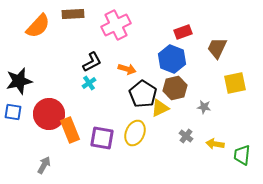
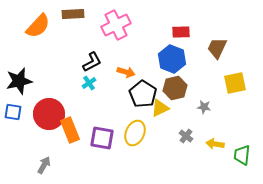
red rectangle: moved 2 px left; rotated 18 degrees clockwise
orange arrow: moved 1 px left, 3 px down
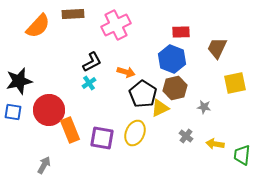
red circle: moved 4 px up
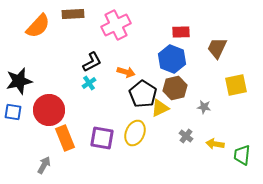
yellow square: moved 1 px right, 2 px down
orange rectangle: moved 5 px left, 8 px down
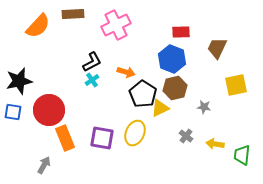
cyan cross: moved 3 px right, 3 px up
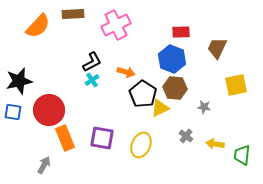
brown hexagon: rotated 20 degrees clockwise
yellow ellipse: moved 6 px right, 12 px down
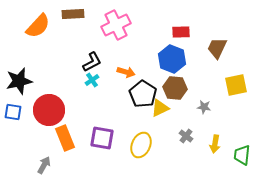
yellow arrow: rotated 90 degrees counterclockwise
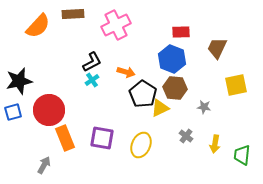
blue square: rotated 24 degrees counterclockwise
